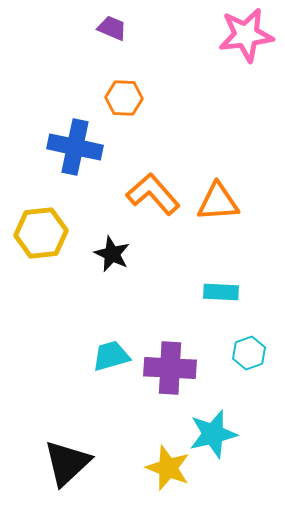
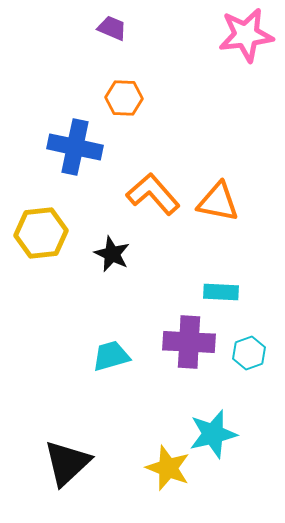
orange triangle: rotated 15 degrees clockwise
purple cross: moved 19 px right, 26 px up
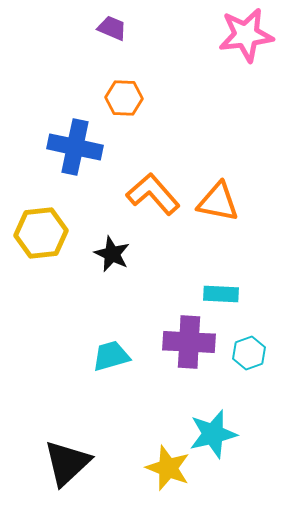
cyan rectangle: moved 2 px down
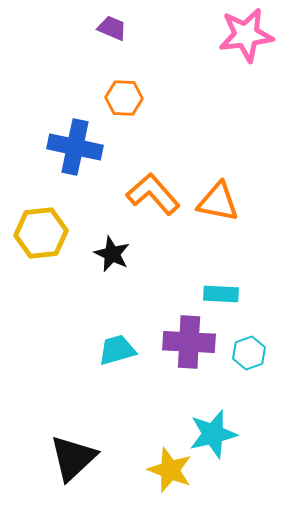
cyan trapezoid: moved 6 px right, 6 px up
black triangle: moved 6 px right, 5 px up
yellow star: moved 2 px right, 2 px down
